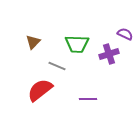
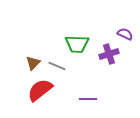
brown triangle: moved 21 px down
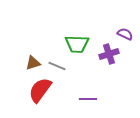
brown triangle: rotated 28 degrees clockwise
red semicircle: rotated 16 degrees counterclockwise
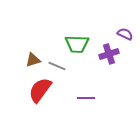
brown triangle: moved 3 px up
purple line: moved 2 px left, 1 px up
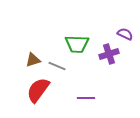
red semicircle: moved 2 px left
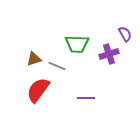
purple semicircle: rotated 35 degrees clockwise
brown triangle: moved 1 px right, 1 px up
